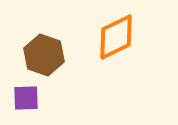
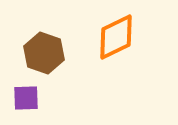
brown hexagon: moved 2 px up
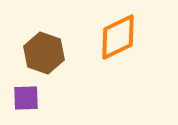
orange diamond: moved 2 px right
